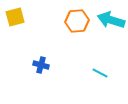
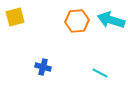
blue cross: moved 2 px right, 2 px down
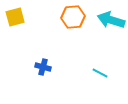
orange hexagon: moved 4 px left, 4 px up
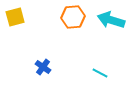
blue cross: rotated 21 degrees clockwise
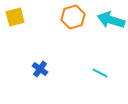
orange hexagon: rotated 10 degrees counterclockwise
blue cross: moved 3 px left, 2 px down
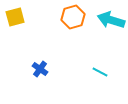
cyan line: moved 1 px up
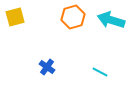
blue cross: moved 7 px right, 2 px up
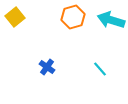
yellow square: rotated 24 degrees counterclockwise
cyan line: moved 3 px up; rotated 21 degrees clockwise
